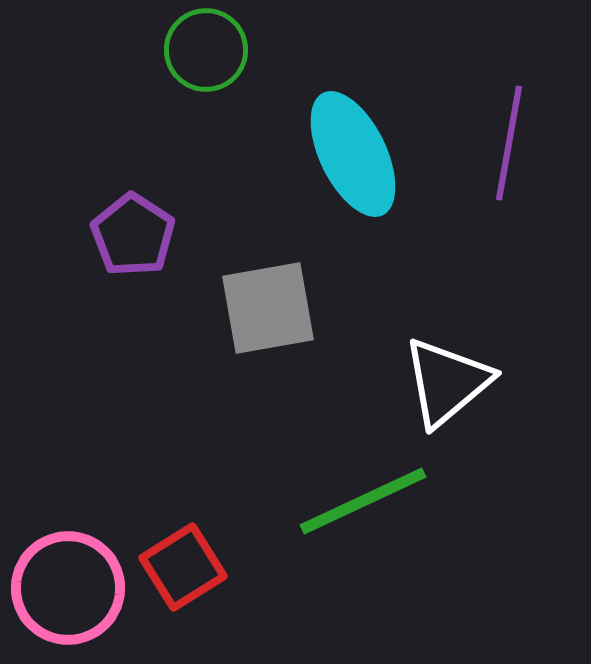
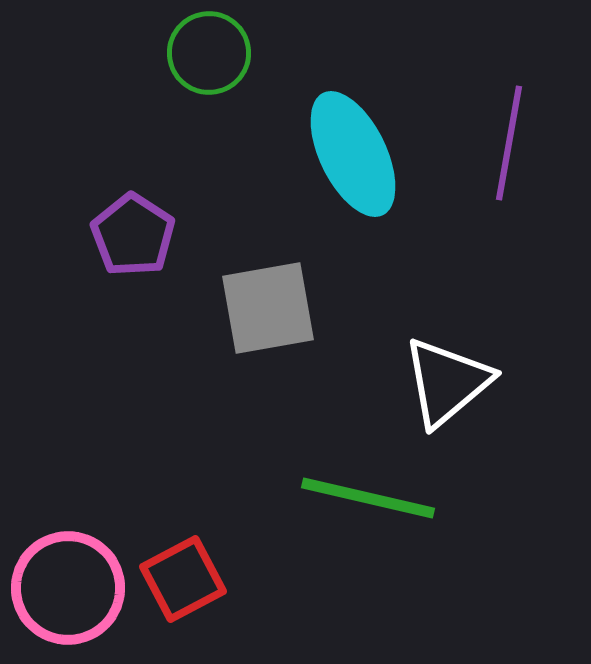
green circle: moved 3 px right, 3 px down
green line: moved 5 px right, 3 px up; rotated 38 degrees clockwise
red square: moved 12 px down; rotated 4 degrees clockwise
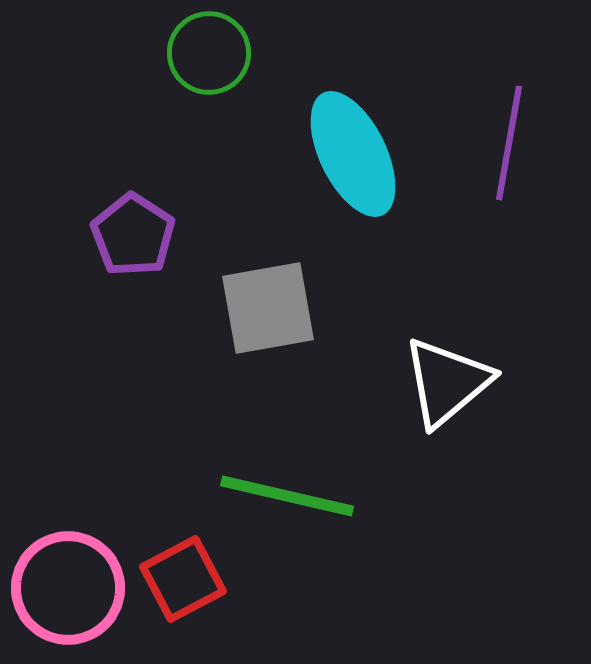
green line: moved 81 px left, 2 px up
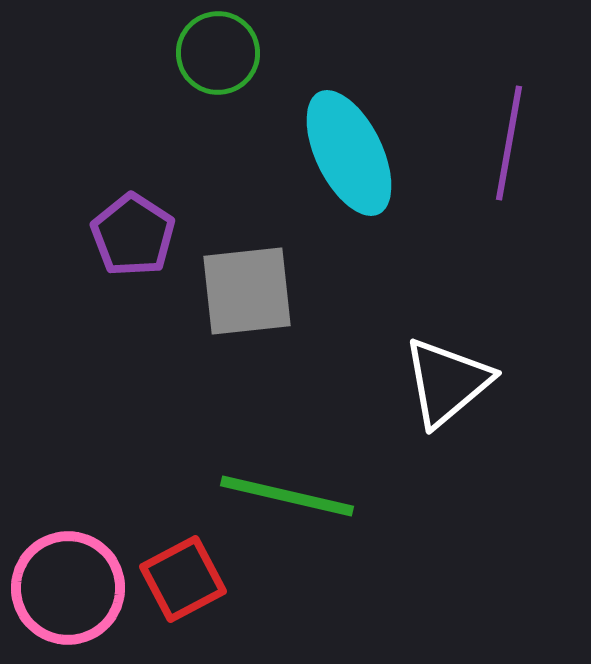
green circle: moved 9 px right
cyan ellipse: moved 4 px left, 1 px up
gray square: moved 21 px left, 17 px up; rotated 4 degrees clockwise
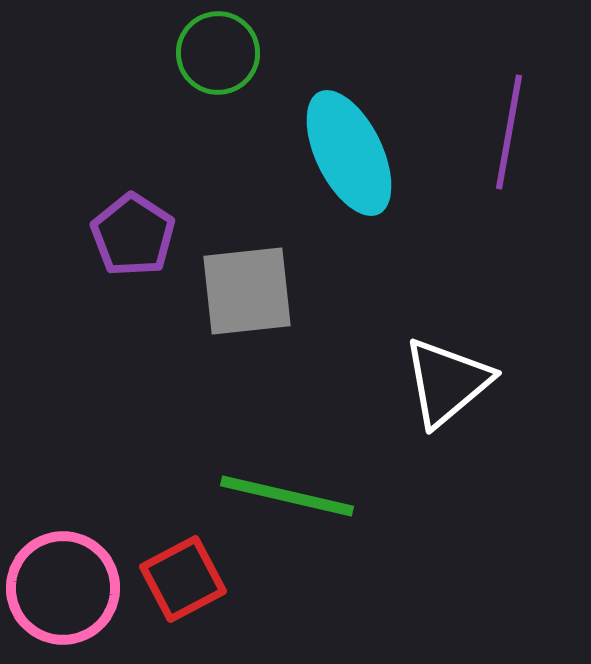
purple line: moved 11 px up
pink circle: moved 5 px left
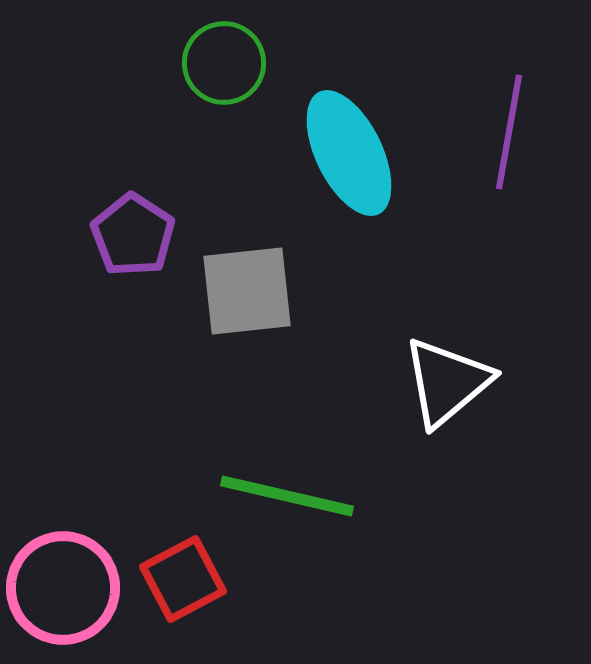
green circle: moved 6 px right, 10 px down
